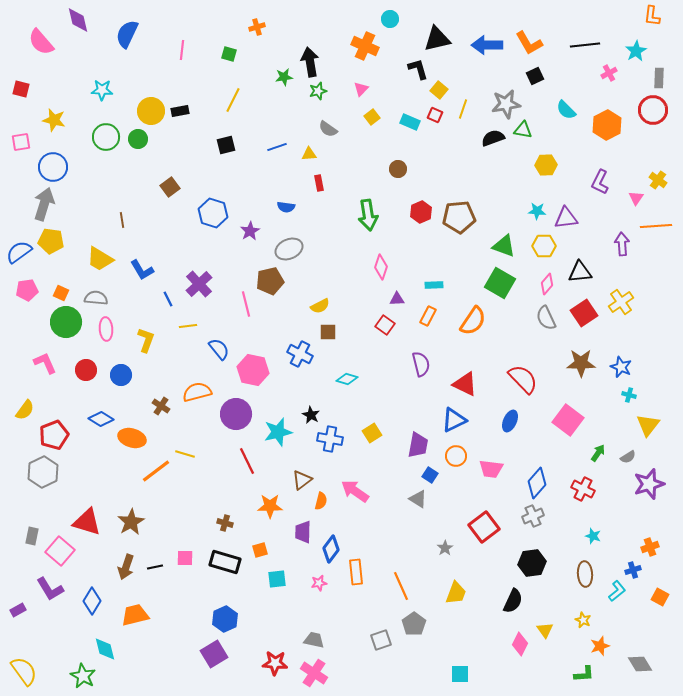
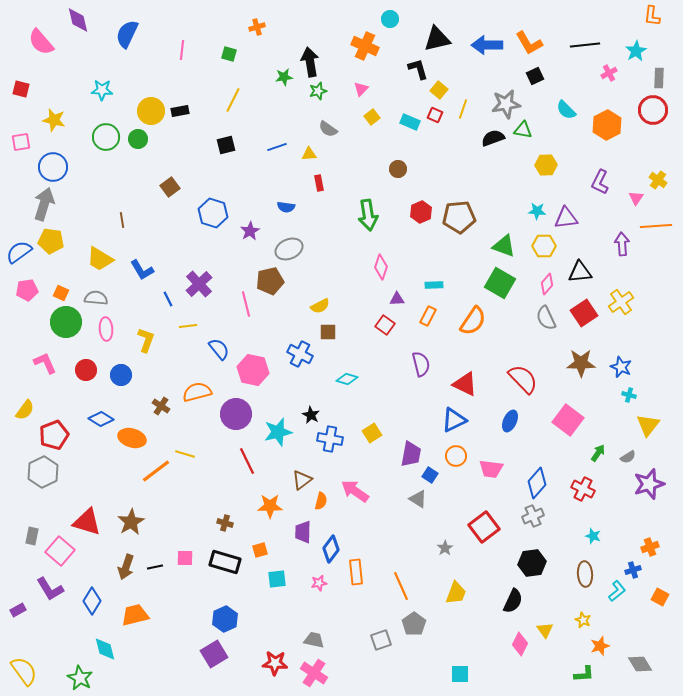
purple trapezoid at (418, 445): moved 7 px left, 9 px down
green star at (83, 676): moved 3 px left, 2 px down
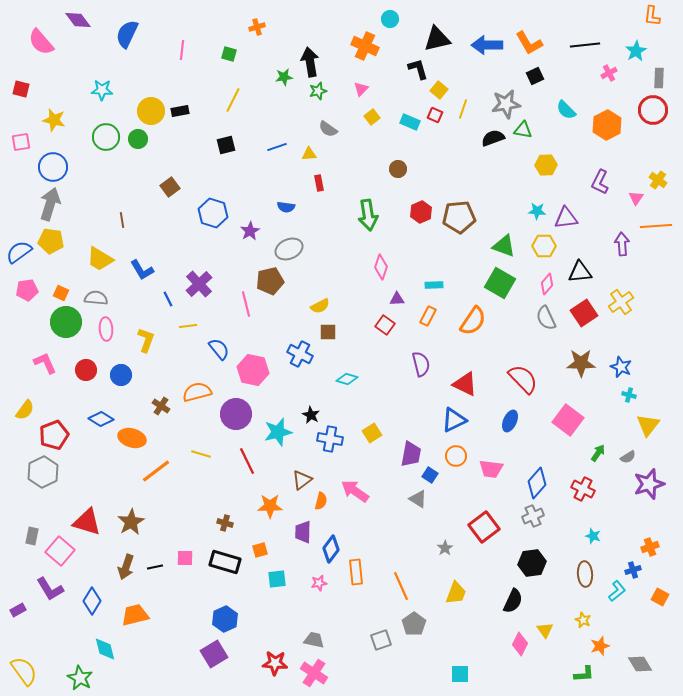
purple diamond at (78, 20): rotated 24 degrees counterclockwise
gray arrow at (44, 204): moved 6 px right
yellow line at (185, 454): moved 16 px right
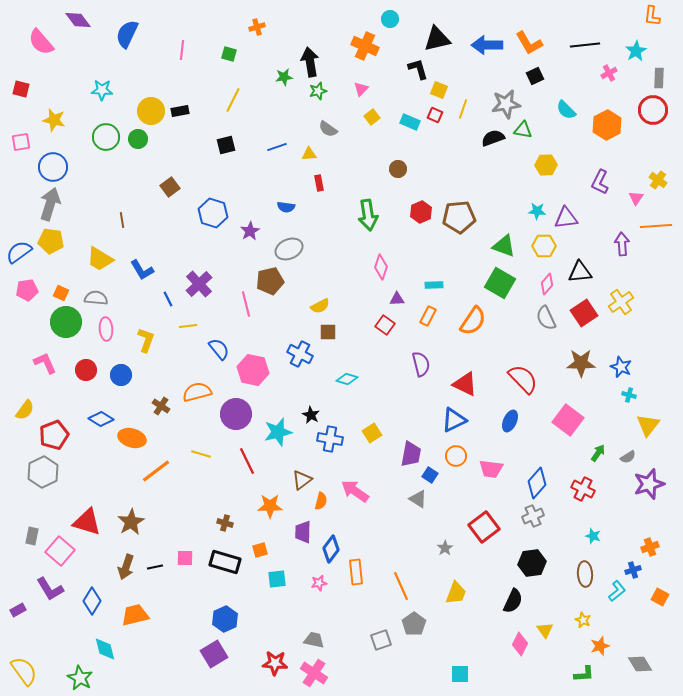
yellow square at (439, 90): rotated 18 degrees counterclockwise
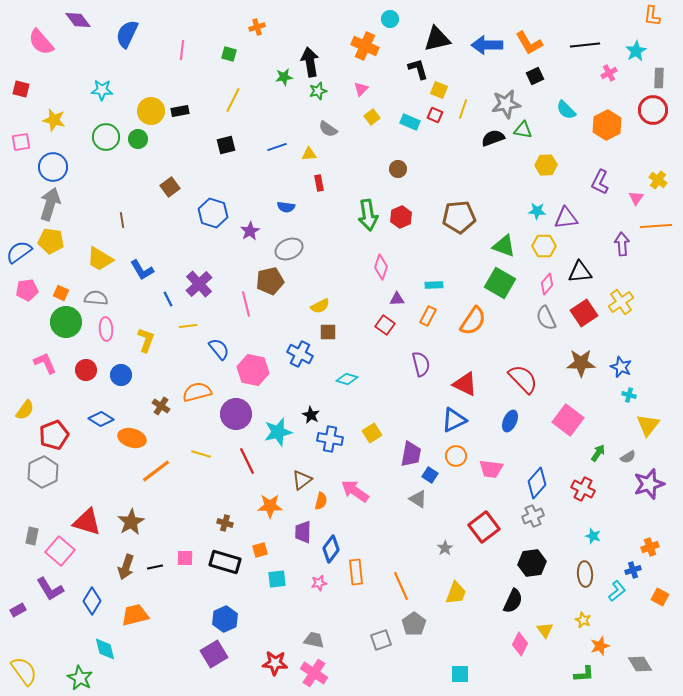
red hexagon at (421, 212): moved 20 px left, 5 px down
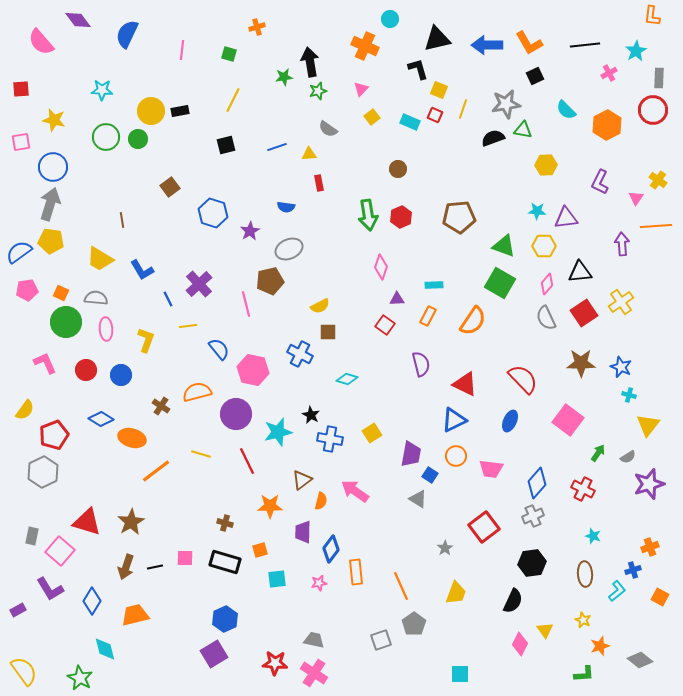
red square at (21, 89): rotated 18 degrees counterclockwise
gray diamond at (640, 664): moved 4 px up; rotated 20 degrees counterclockwise
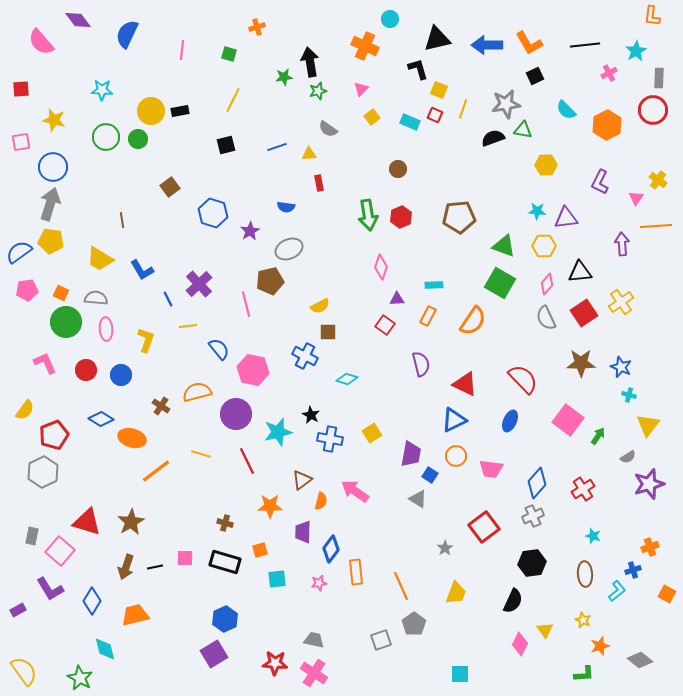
blue cross at (300, 354): moved 5 px right, 2 px down
green arrow at (598, 453): moved 17 px up
red cross at (583, 489): rotated 30 degrees clockwise
orange square at (660, 597): moved 7 px right, 3 px up
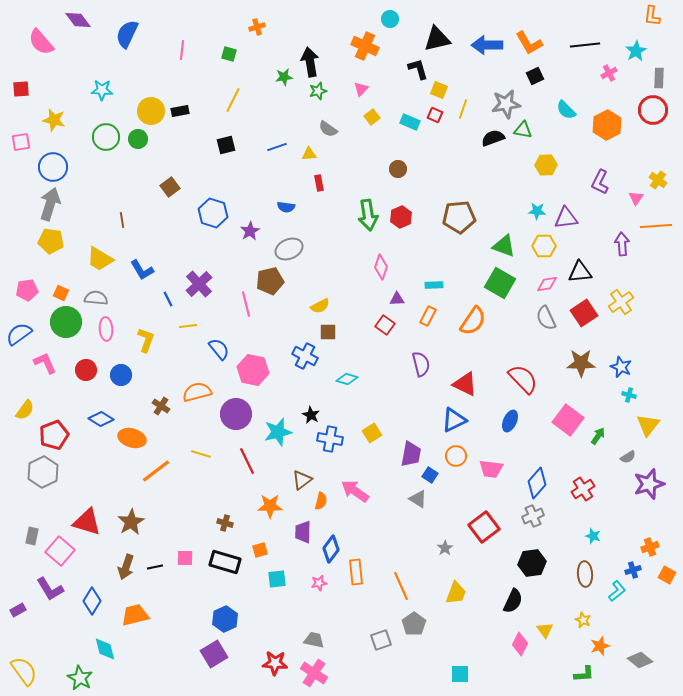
blue semicircle at (19, 252): moved 82 px down
pink diamond at (547, 284): rotated 40 degrees clockwise
orange square at (667, 594): moved 19 px up
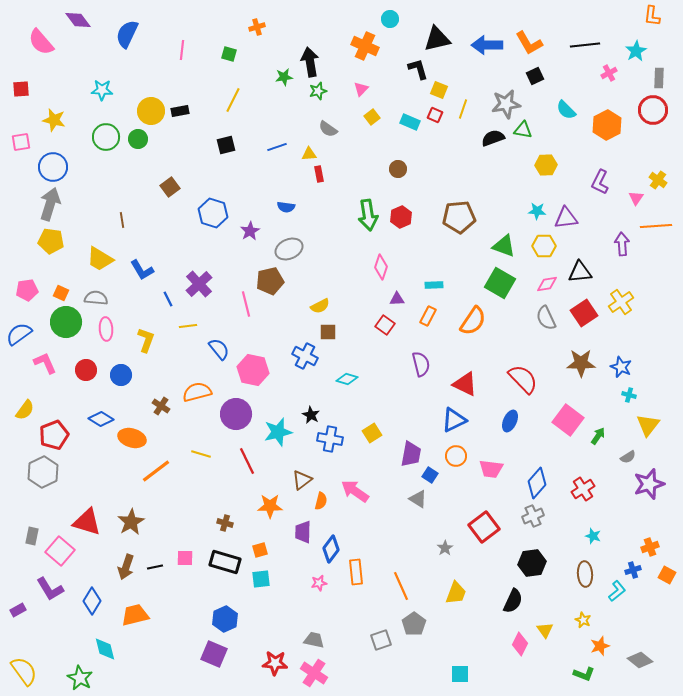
red rectangle at (319, 183): moved 9 px up
cyan square at (277, 579): moved 16 px left
purple square at (214, 654): rotated 36 degrees counterclockwise
green L-shape at (584, 674): rotated 25 degrees clockwise
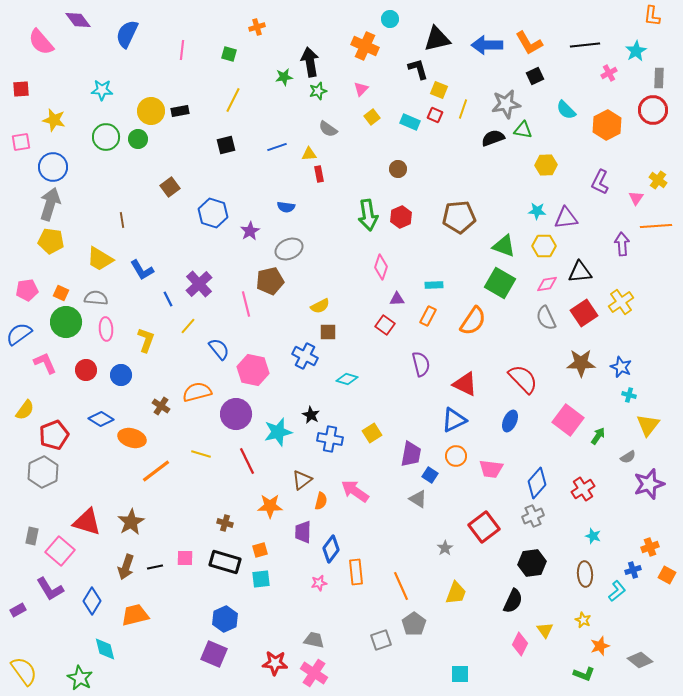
yellow line at (188, 326): rotated 42 degrees counterclockwise
